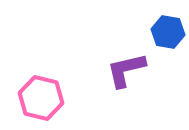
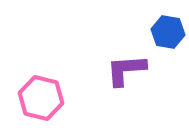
purple L-shape: rotated 9 degrees clockwise
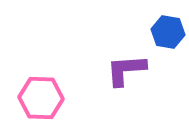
pink hexagon: rotated 12 degrees counterclockwise
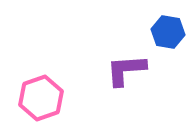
pink hexagon: rotated 21 degrees counterclockwise
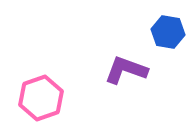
purple L-shape: rotated 24 degrees clockwise
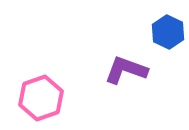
blue hexagon: rotated 16 degrees clockwise
